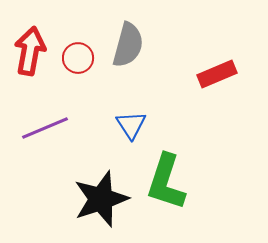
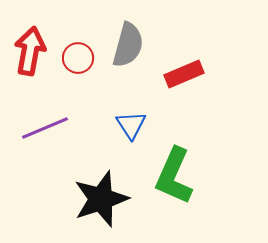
red rectangle: moved 33 px left
green L-shape: moved 8 px right, 6 px up; rotated 6 degrees clockwise
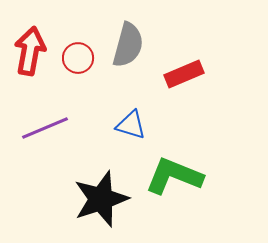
blue triangle: rotated 40 degrees counterclockwise
green L-shape: rotated 88 degrees clockwise
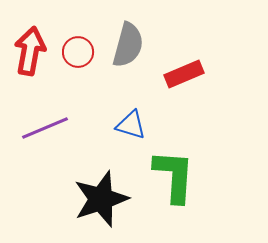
red circle: moved 6 px up
green L-shape: rotated 72 degrees clockwise
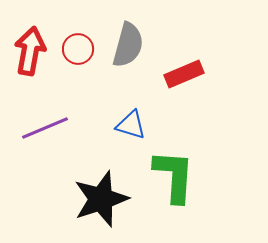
red circle: moved 3 px up
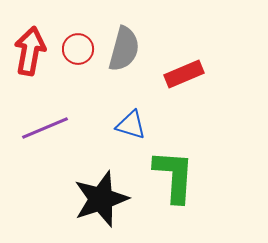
gray semicircle: moved 4 px left, 4 px down
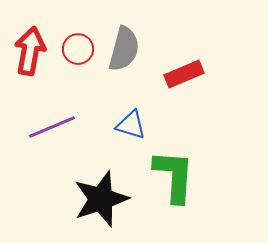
purple line: moved 7 px right, 1 px up
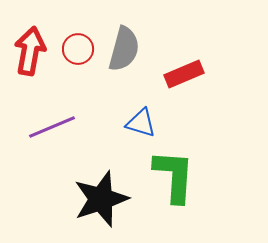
blue triangle: moved 10 px right, 2 px up
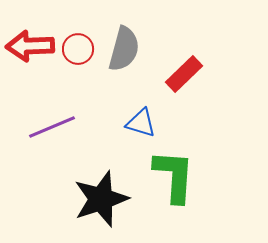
red arrow: moved 5 px up; rotated 102 degrees counterclockwise
red rectangle: rotated 21 degrees counterclockwise
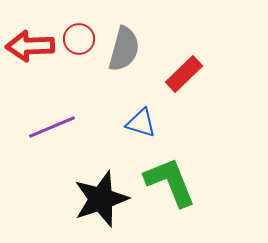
red circle: moved 1 px right, 10 px up
green L-shape: moved 4 px left, 6 px down; rotated 26 degrees counterclockwise
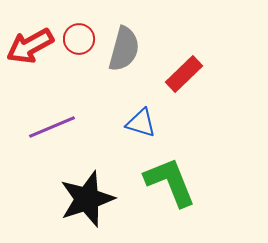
red arrow: rotated 27 degrees counterclockwise
black star: moved 14 px left
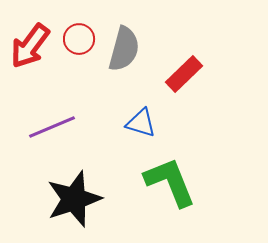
red arrow: rotated 24 degrees counterclockwise
black star: moved 13 px left
